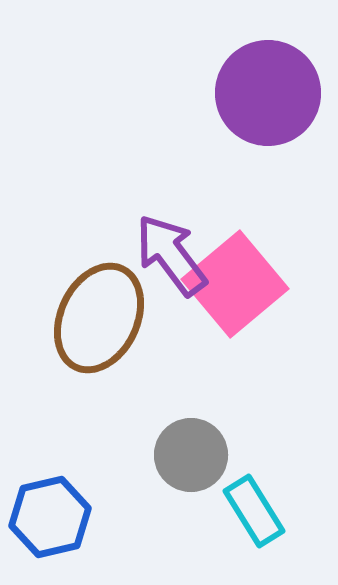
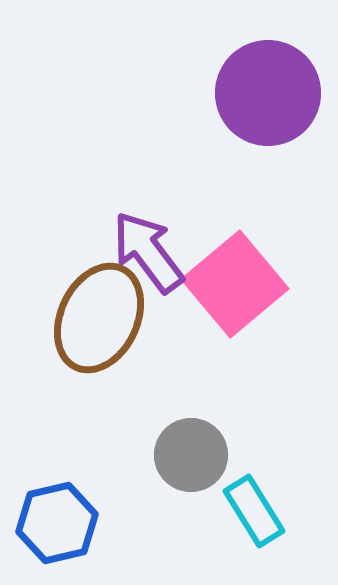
purple arrow: moved 23 px left, 3 px up
blue hexagon: moved 7 px right, 6 px down
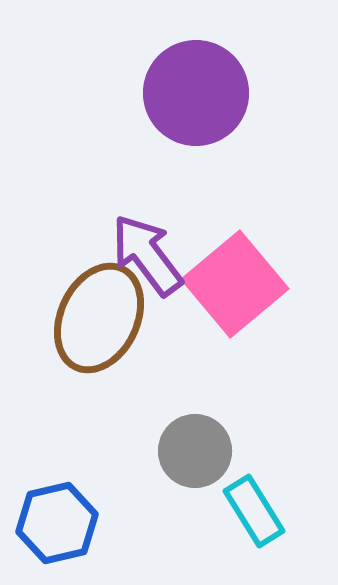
purple circle: moved 72 px left
purple arrow: moved 1 px left, 3 px down
gray circle: moved 4 px right, 4 px up
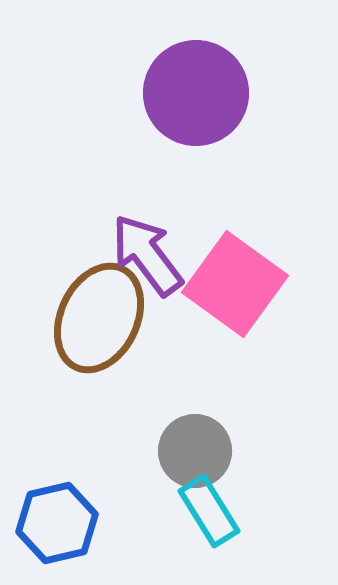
pink square: rotated 14 degrees counterclockwise
cyan rectangle: moved 45 px left
